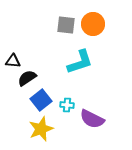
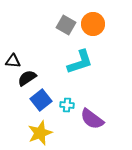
gray square: rotated 24 degrees clockwise
purple semicircle: rotated 10 degrees clockwise
yellow star: moved 1 px left, 4 px down
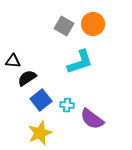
gray square: moved 2 px left, 1 px down
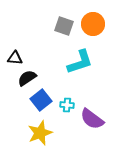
gray square: rotated 12 degrees counterclockwise
black triangle: moved 2 px right, 3 px up
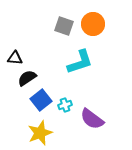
cyan cross: moved 2 px left; rotated 24 degrees counterclockwise
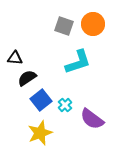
cyan L-shape: moved 2 px left
cyan cross: rotated 24 degrees counterclockwise
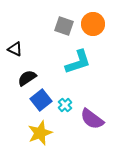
black triangle: moved 9 px up; rotated 21 degrees clockwise
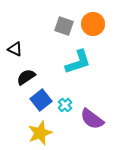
black semicircle: moved 1 px left, 1 px up
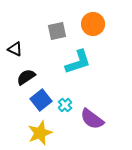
gray square: moved 7 px left, 5 px down; rotated 30 degrees counterclockwise
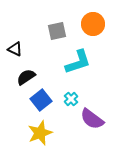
cyan cross: moved 6 px right, 6 px up
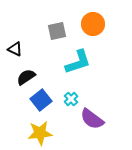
yellow star: rotated 15 degrees clockwise
